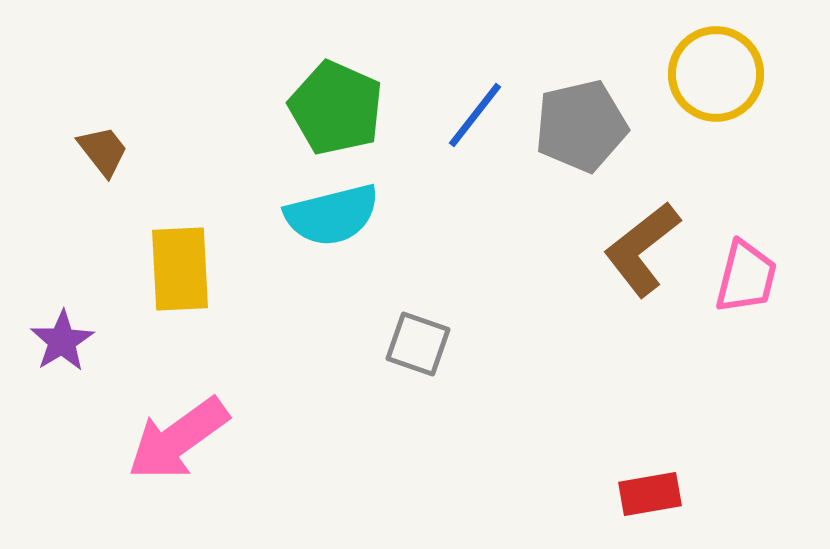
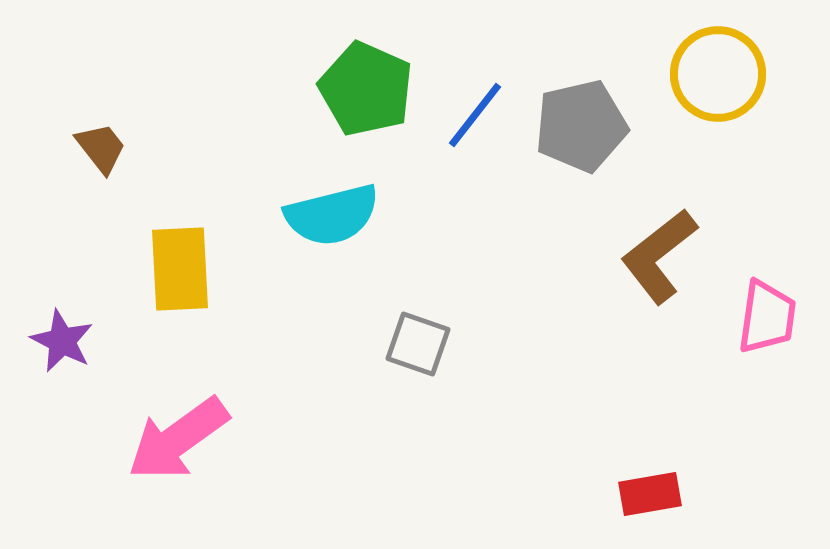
yellow circle: moved 2 px right
green pentagon: moved 30 px right, 19 px up
brown trapezoid: moved 2 px left, 3 px up
brown L-shape: moved 17 px right, 7 px down
pink trapezoid: moved 21 px right, 40 px down; rotated 6 degrees counterclockwise
purple star: rotated 14 degrees counterclockwise
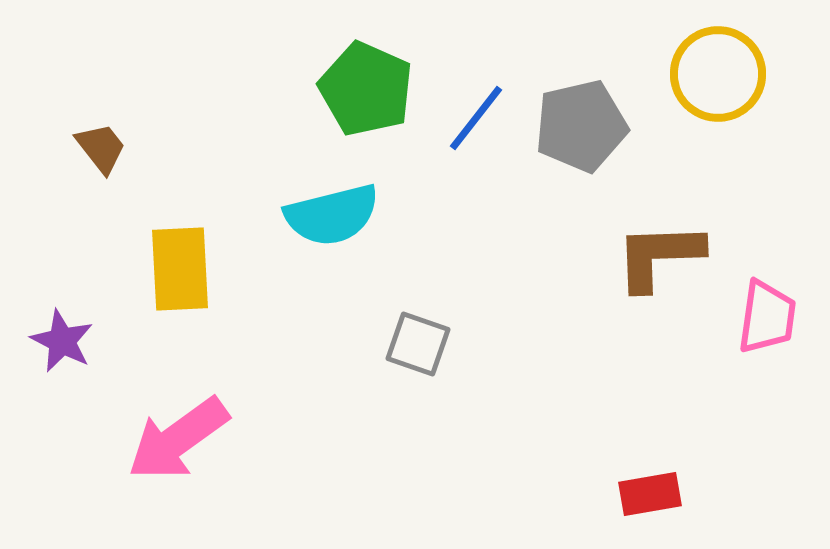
blue line: moved 1 px right, 3 px down
brown L-shape: rotated 36 degrees clockwise
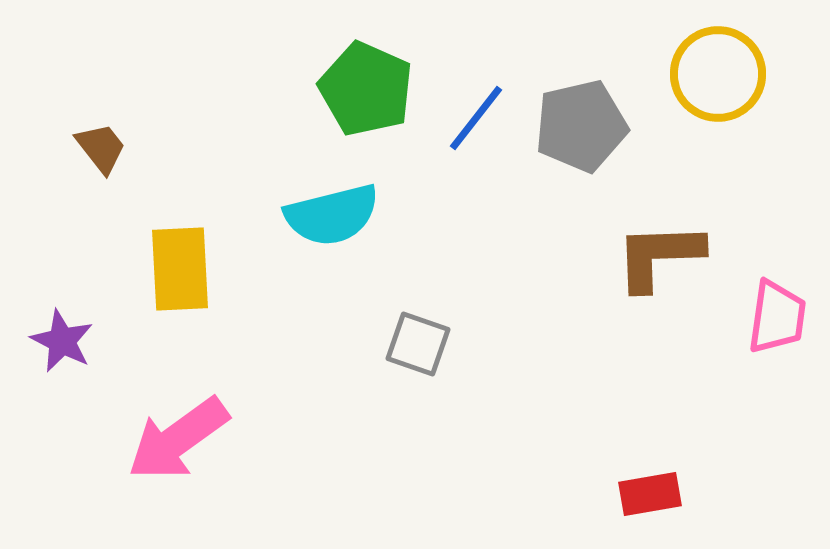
pink trapezoid: moved 10 px right
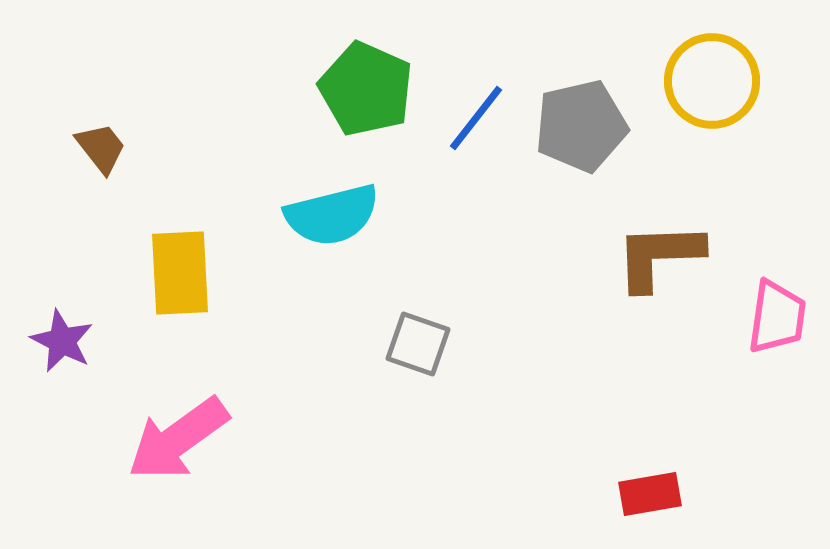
yellow circle: moved 6 px left, 7 px down
yellow rectangle: moved 4 px down
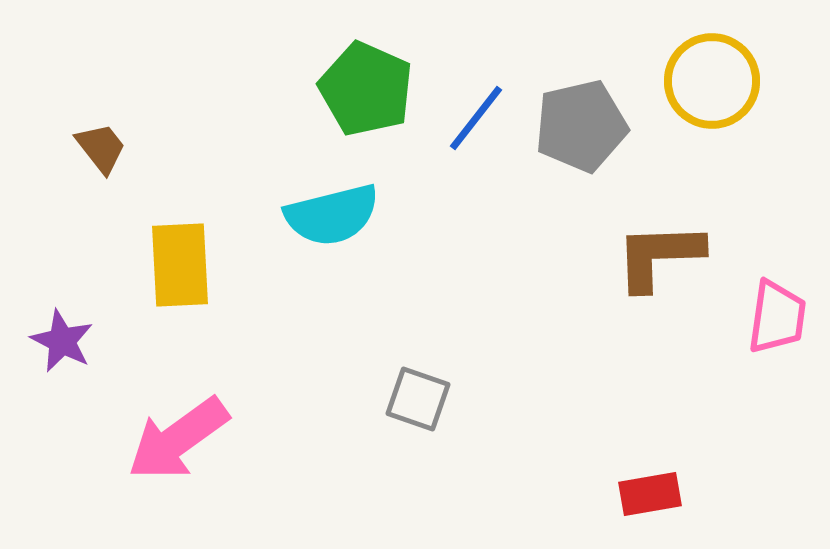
yellow rectangle: moved 8 px up
gray square: moved 55 px down
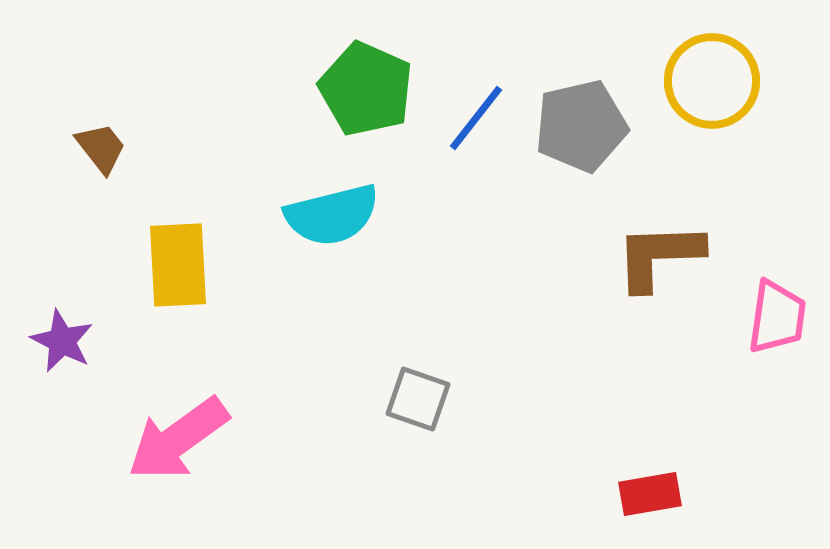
yellow rectangle: moved 2 px left
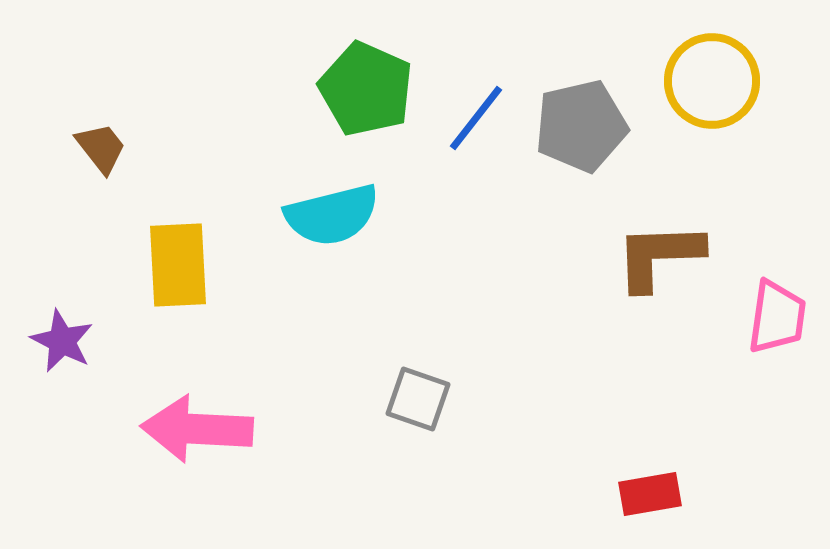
pink arrow: moved 19 px right, 10 px up; rotated 39 degrees clockwise
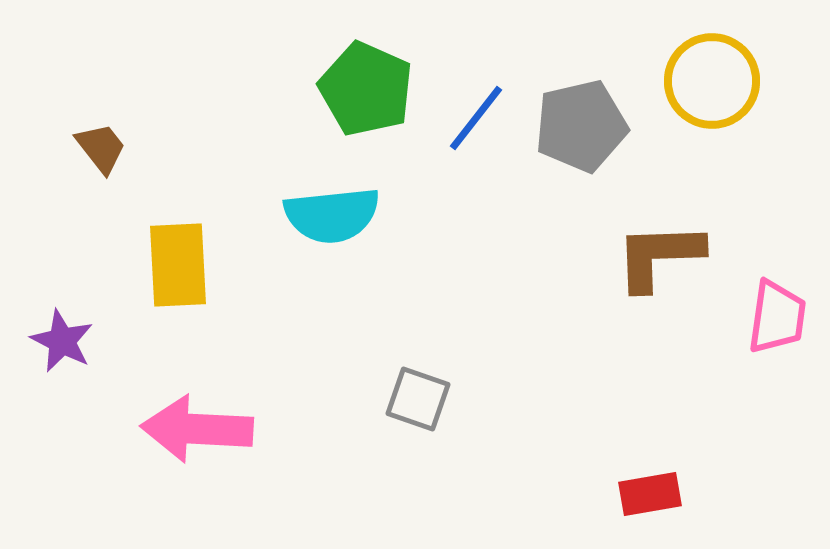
cyan semicircle: rotated 8 degrees clockwise
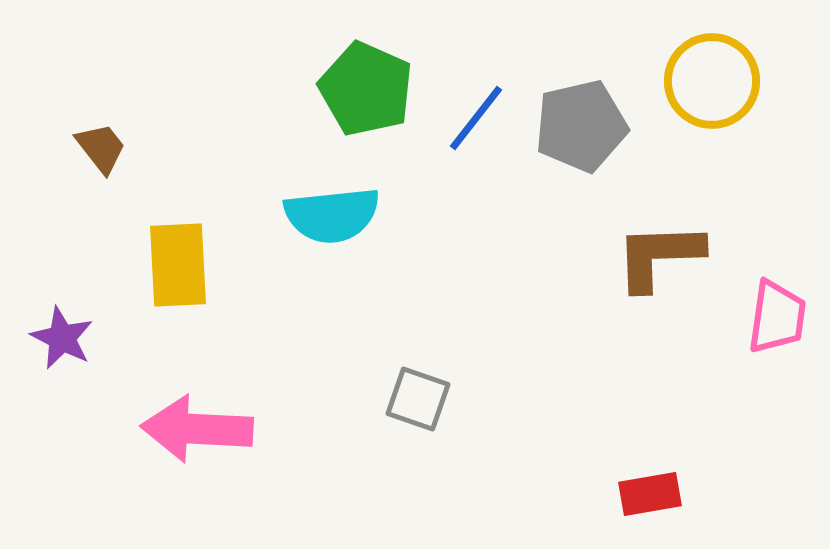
purple star: moved 3 px up
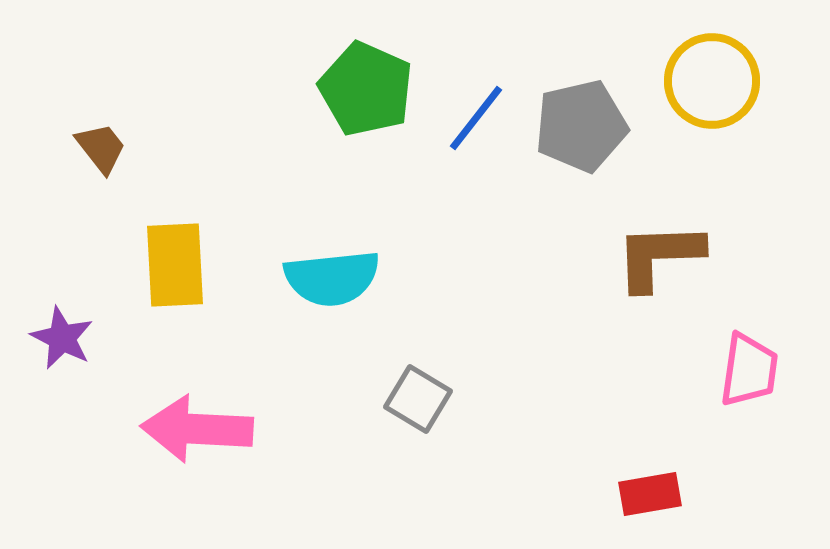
cyan semicircle: moved 63 px down
yellow rectangle: moved 3 px left
pink trapezoid: moved 28 px left, 53 px down
gray square: rotated 12 degrees clockwise
